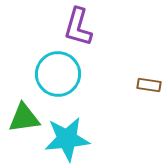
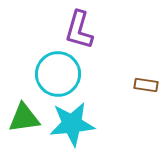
purple L-shape: moved 1 px right, 3 px down
brown rectangle: moved 3 px left
cyan star: moved 5 px right, 15 px up
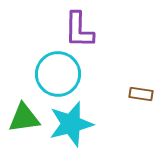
purple L-shape: rotated 15 degrees counterclockwise
brown rectangle: moved 5 px left, 9 px down
cyan star: moved 1 px left; rotated 9 degrees counterclockwise
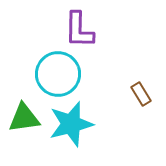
brown rectangle: rotated 50 degrees clockwise
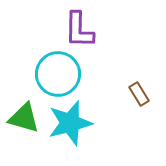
brown rectangle: moved 2 px left
green triangle: rotated 24 degrees clockwise
cyan star: moved 1 px left, 1 px up
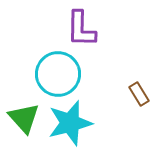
purple L-shape: moved 2 px right, 1 px up
green triangle: rotated 32 degrees clockwise
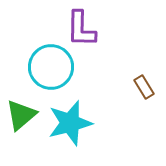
cyan circle: moved 7 px left, 7 px up
brown rectangle: moved 5 px right, 7 px up
green triangle: moved 3 px left, 3 px up; rotated 32 degrees clockwise
